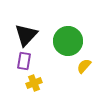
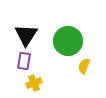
black triangle: rotated 10 degrees counterclockwise
yellow semicircle: rotated 21 degrees counterclockwise
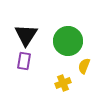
yellow cross: moved 29 px right
